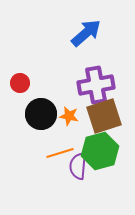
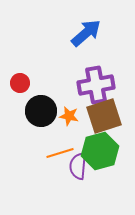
black circle: moved 3 px up
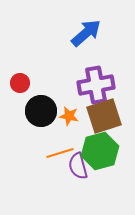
purple semicircle: rotated 20 degrees counterclockwise
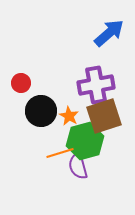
blue arrow: moved 23 px right
red circle: moved 1 px right
orange star: rotated 18 degrees clockwise
green hexagon: moved 15 px left, 10 px up
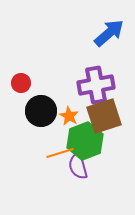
green hexagon: rotated 6 degrees counterclockwise
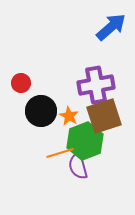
blue arrow: moved 2 px right, 6 px up
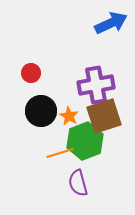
blue arrow: moved 4 px up; rotated 16 degrees clockwise
red circle: moved 10 px right, 10 px up
purple semicircle: moved 17 px down
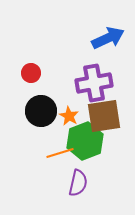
blue arrow: moved 3 px left, 15 px down
purple cross: moved 2 px left, 2 px up
brown square: rotated 9 degrees clockwise
purple semicircle: rotated 152 degrees counterclockwise
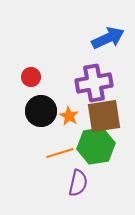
red circle: moved 4 px down
green hexagon: moved 11 px right, 5 px down; rotated 12 degrees clockwise
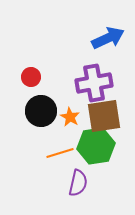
orange star: moved 1 px right, 1 px down
